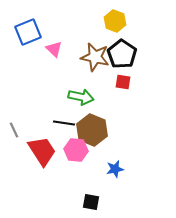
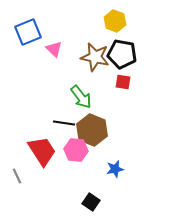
black pentagon: rotated 24 degrees counterclockwise
green arrow: rotated 40 degrees clockwise
gray line: moved 3 px right, 46 px down
black square: rotated 24 degrees clockwise
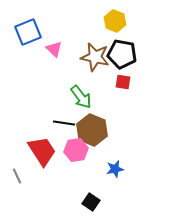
pink hexagon: rotated 15 degrees counterclockwise
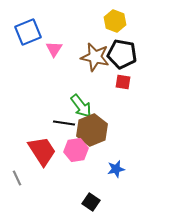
pink triangle: rotated 18 degrees clockwise
green arrow: moved 9 px down
brown hexagon: rotated 16 degrees clockwise
blue star: moved 1 px right
gray line: moved 2 px down
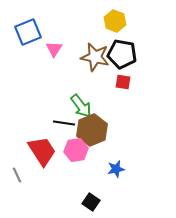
gray line: moved 3 px up
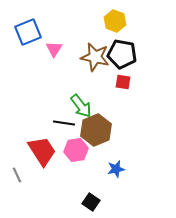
brown hexagon: moved 4 px right
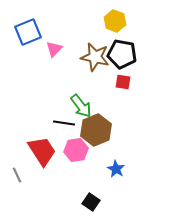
pink triangle: rotated 12 degrees clockwise
blue star: rotated 30 degrees counterclockwise
